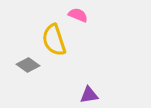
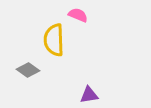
yellow semicircle: rotated 16 degrees clockwise
gray diamond: moved 5 px down
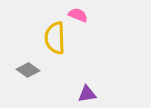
yellow semicircle: moved 1 px right, 2 px up
purple triangle: moved 2 px left, 1 px up
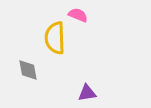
gray diamond: rotated 45 degrees clockwise
purple triangle: moved 1 px up
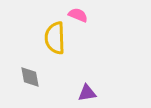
gray diamond: moved 2 px right, 7 px down
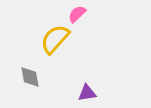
pink semicircle: moved 1 px left, 1 px up; rotated 66 degrees counterclockwise
yellow semicircle: moved 1 px down; rotated 44 degrees clockwise
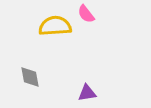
pink semicircle: moved 9 px right; rotated 84 degrees counterclockwise
yellow semicircle: moved 13 px up; rotated 44 degrees clockwise
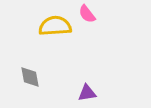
pink semicircle: moved 1 px right
